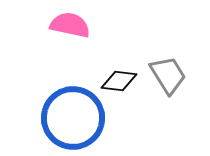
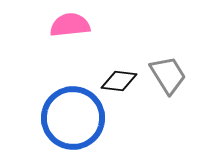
pink semicircle: rotated 18 degrees counterclockwise
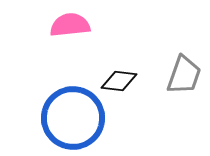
gray trapezoid: moved 16 px right; rotated 51 degrees clockwise
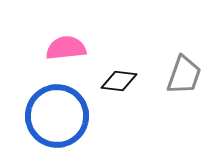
pink semicircle: moved 4 px left, 23 px down
blue circle: moved 16 px left, 2 px up
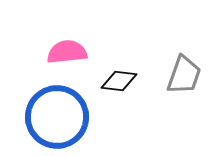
pink semicircle: moved 1 px right, 4 px down
blue circle: moved 1 px down
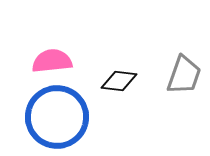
pink semicircle: moved 15 px left, 9 px down
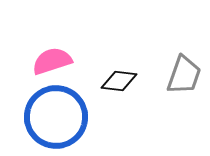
pink semicircle: rotated 12 degrees counterclockwise
blue circle: moved 1 px left
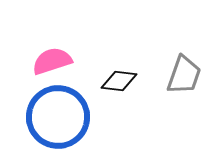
blue circle: moved 2 px right
